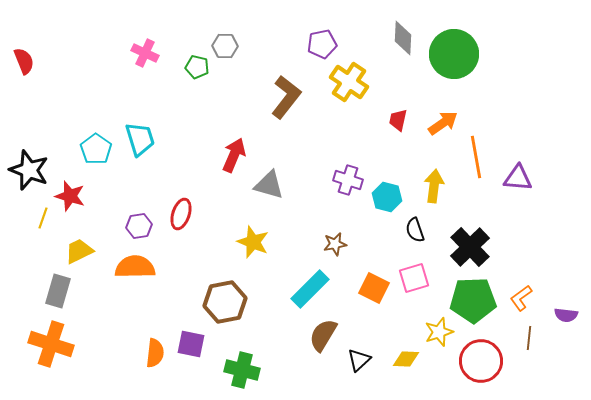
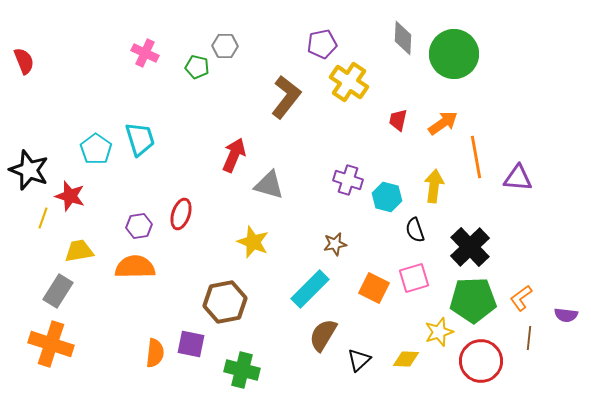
yellow trapezoid at (79, 251): rotated 16 degrees clockwise
gray rectangle at (58, 291): rotated 16 degrees clockwise
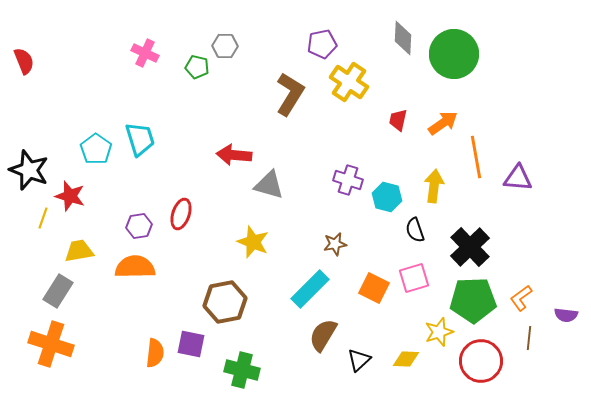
brown L-shape at (286, 97): moved 4 px right, 3 px up; rotated 6 degrees counterclockwise
red arrow at (234, 155): rotated 108 degrees counterclockwise
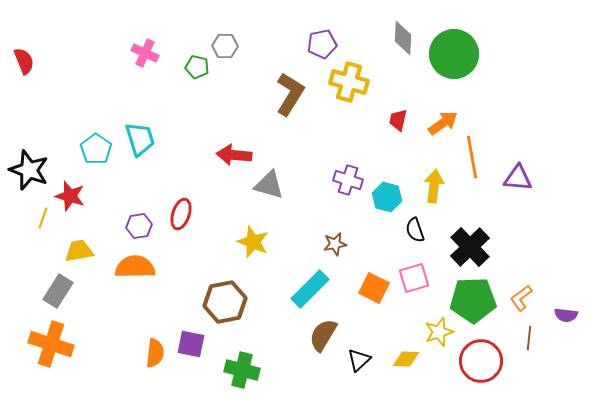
yellow cross at (349, 82): rotated 18 degrees counterclockwise
orange line at (476, 157): moved 4 px left
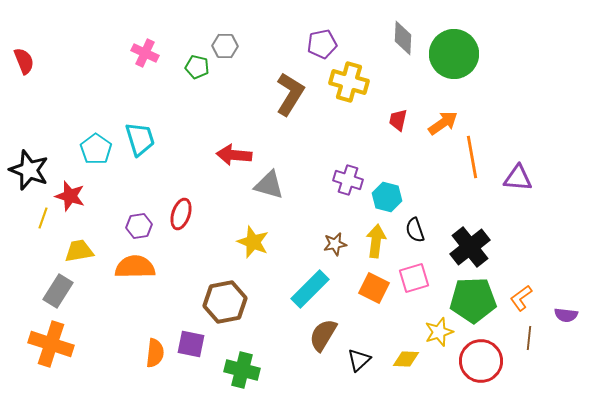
yellow arrow at (434, 186): moved 58 px left, 55 px down
black cross at (470, 247): rotated 6 degrees clockwise
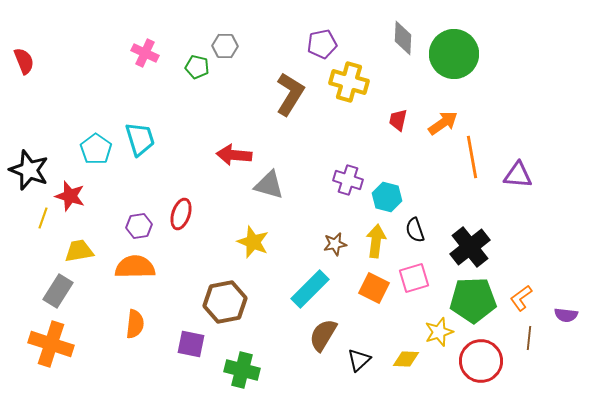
purple triangle at (518, 178): moved 3 px up
orange semicircle at (155, 353): moved 20 px left, 29 px up
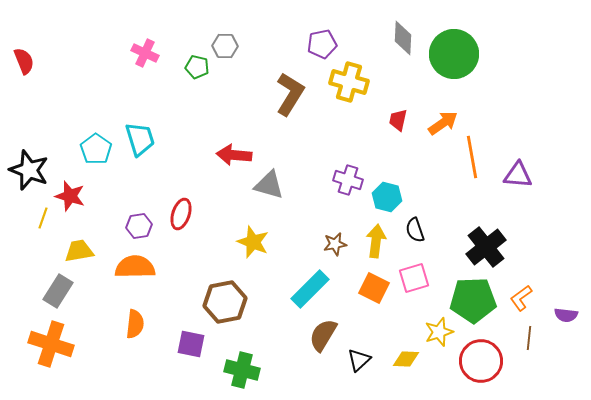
black cross at (470, 247): moved 16 px right
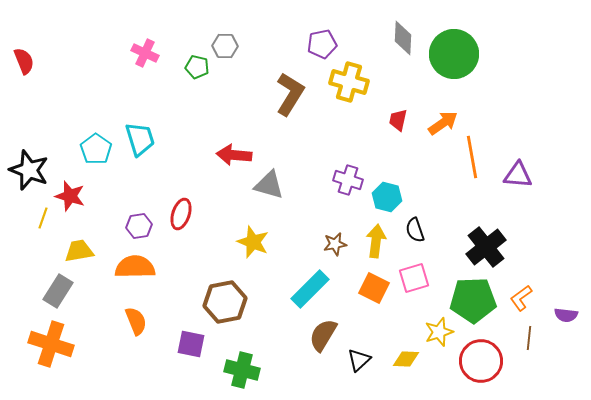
orange semicircle at (135, 324): moved 1 px right, 3 px up; rotated 28 degrees counterclockwise
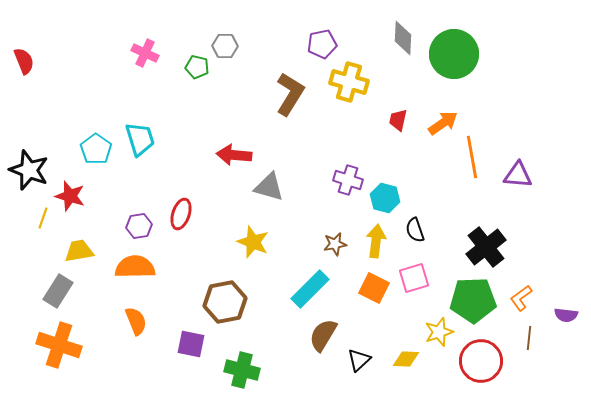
gray triangle at (269, 185): moved 2 px down
cyan hexagon at (387, 197): moved 2 px left, 1 px down
orange cross at (51, 344): moved 8 px right, 1 px down
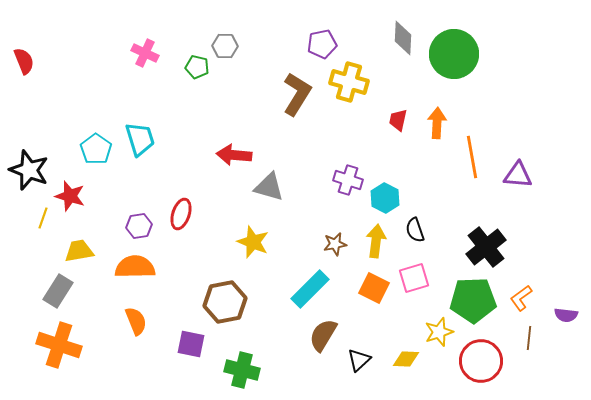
brown L-shape at (290, 94): moved 7 px right
orange arrow at (443, 123): moved 6 px left; rotated 52 degrees counterclockwise
cyan hexagon at (385, 198): rotated 12 degrees clockwise
